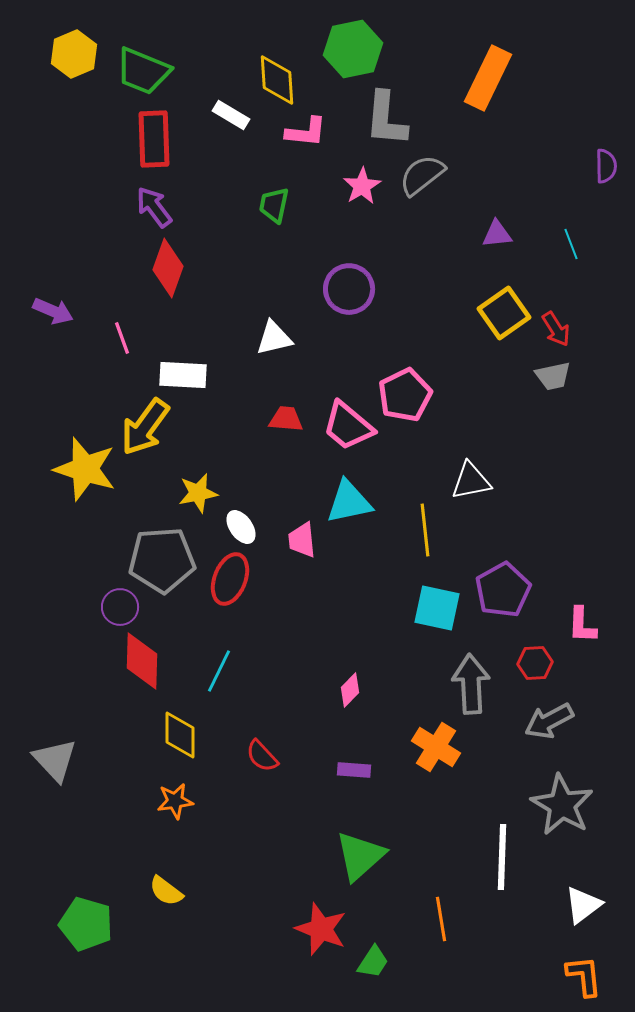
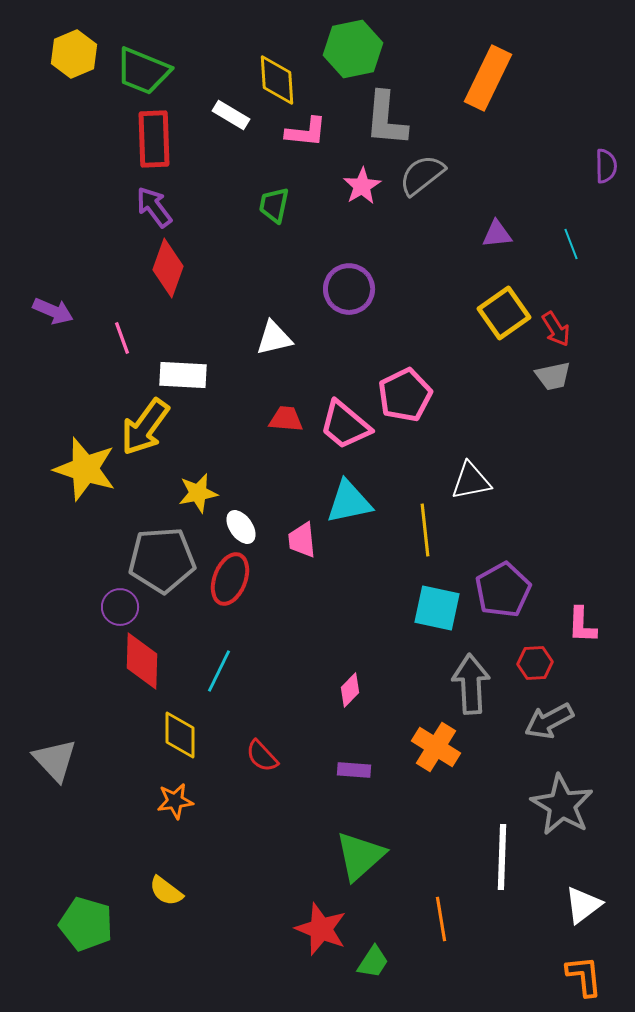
pink trapezoid at (348, 426): moved 3 px left, 1 px up
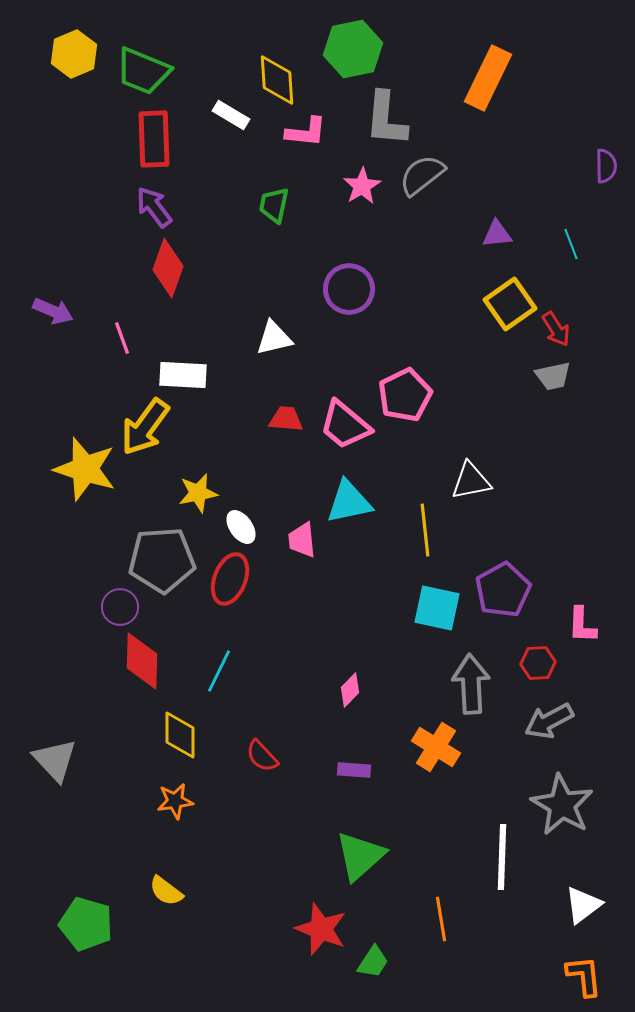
yellow square at (504, 313): moved 6 px right, 9 px up
red hexagon at (535, 663): moved 3 px right
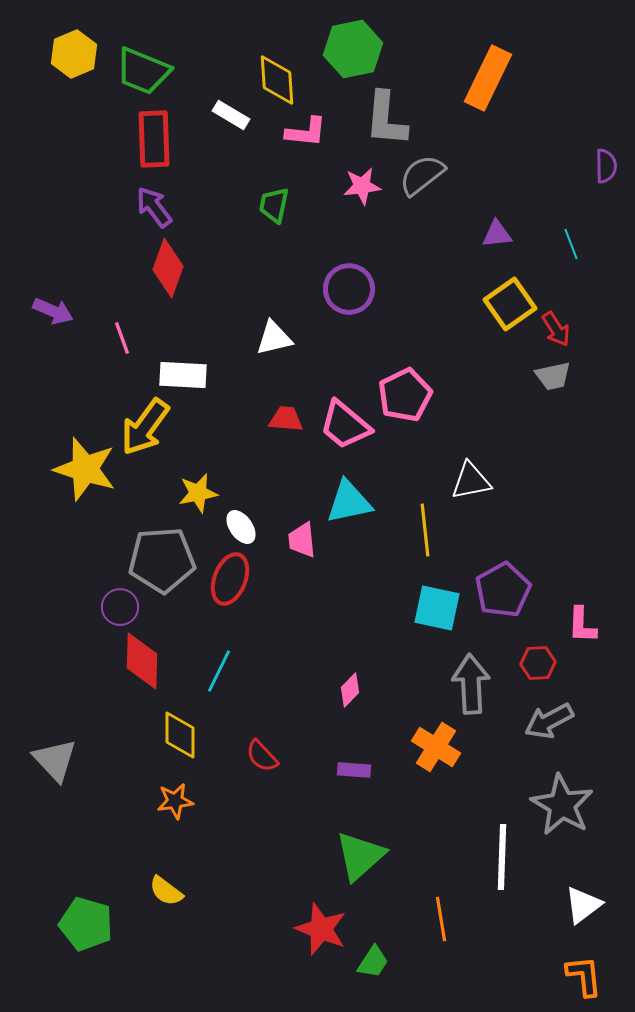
pink star at (362, 186): rotated 24 degrees clockwise
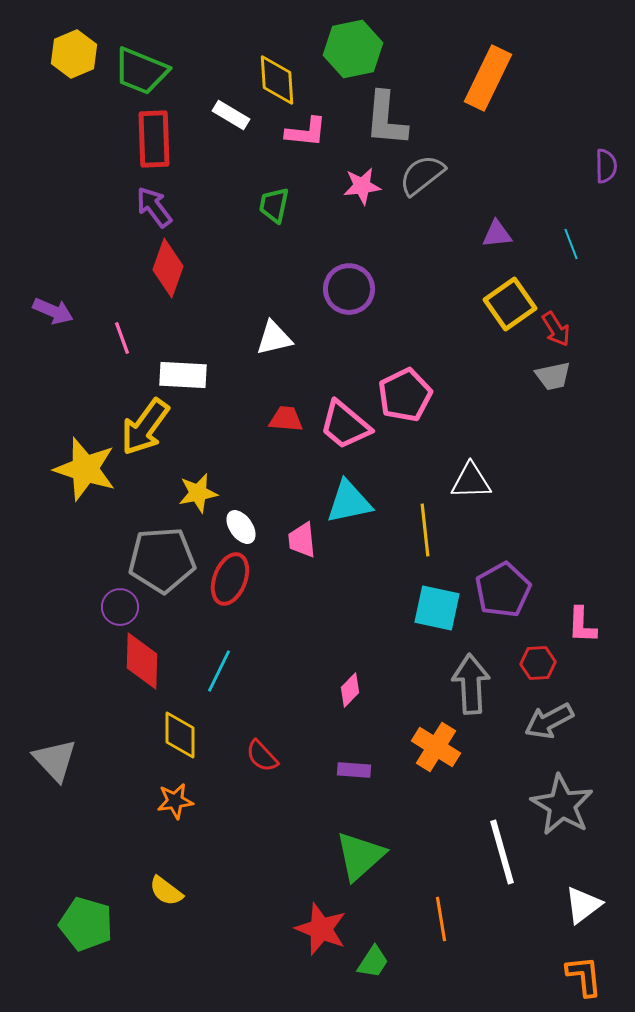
green trapezoid at (143, 71): moved 2 px left
white triangle at (471, 481): rotated 9 degrees clockwise
white line at (502, 857): moved 5 px up; rotated 18 degrees counterclockwise
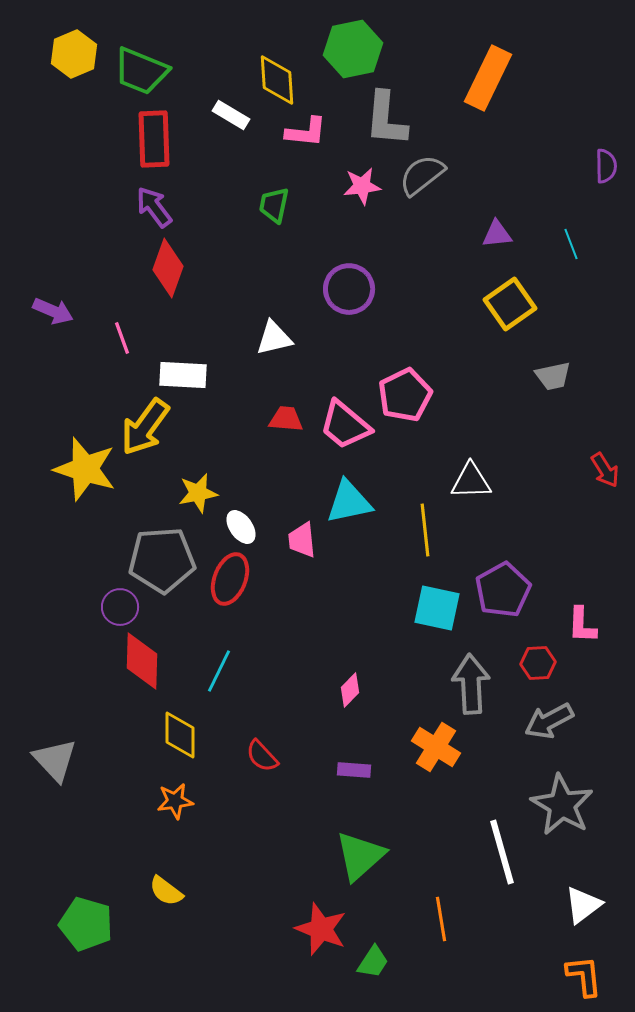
red arrow at (556, 329): moved 49 px right, 141 px down
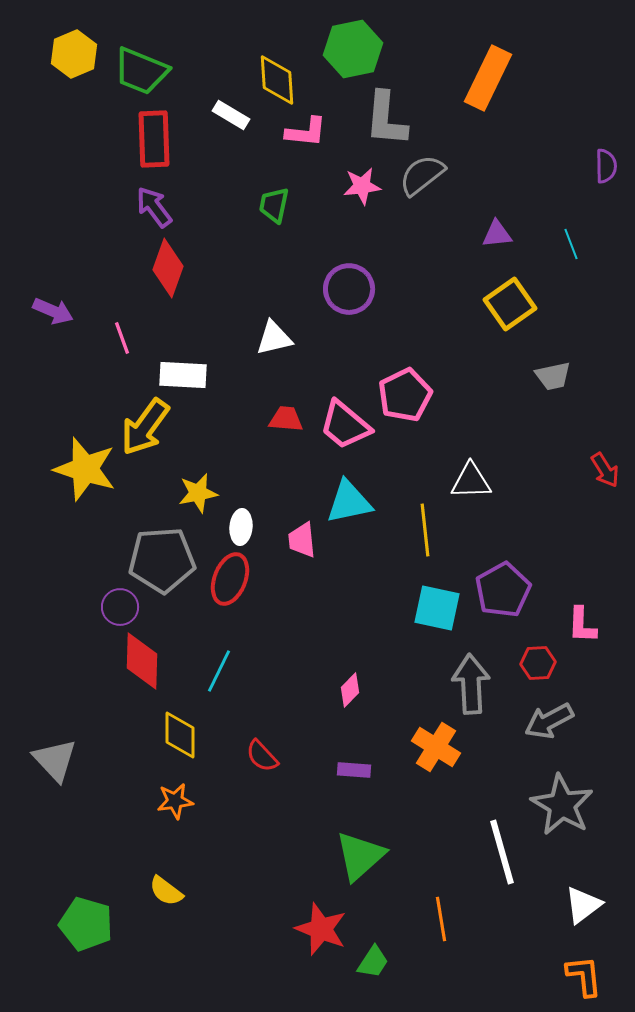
white ellipse at (241, 527): rotated 40 degrees clockwise
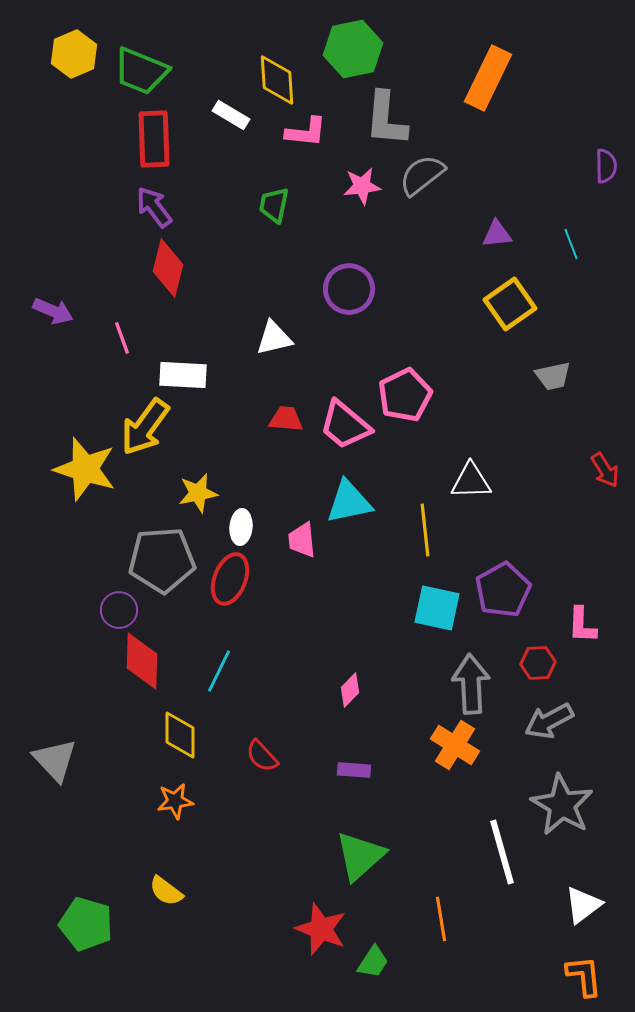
red diamond at (168, 268): rotated 6 degrees counterclockwise
purple circle at (120, 607): moved 1 px left, 3 px down
orange cross at (436, 747): moved 19 px right, 2 px up
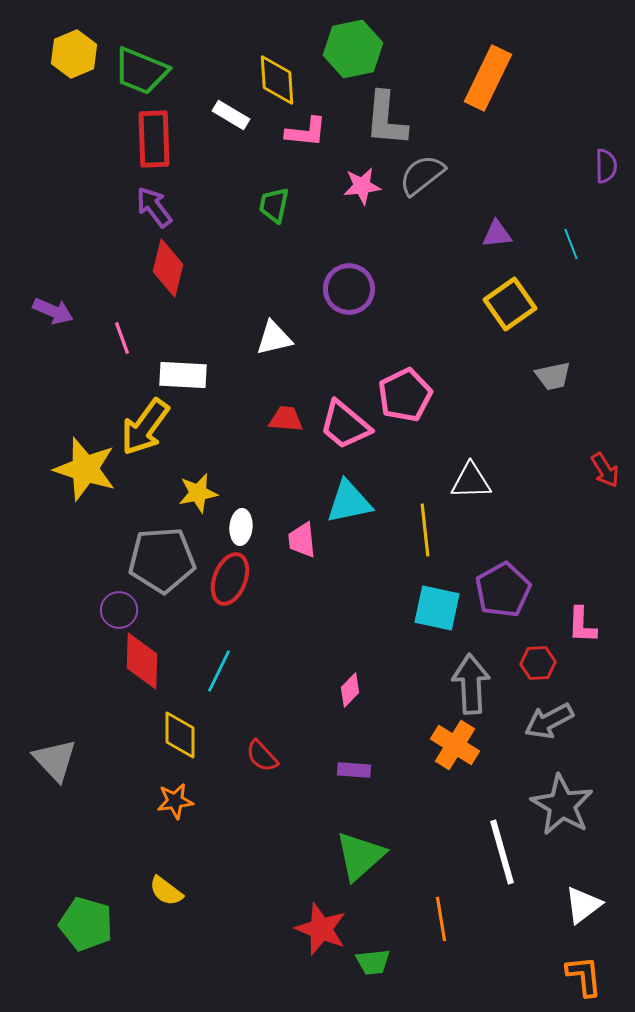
green trapezoid at (373, 962): rotated 51 degrees clockwise
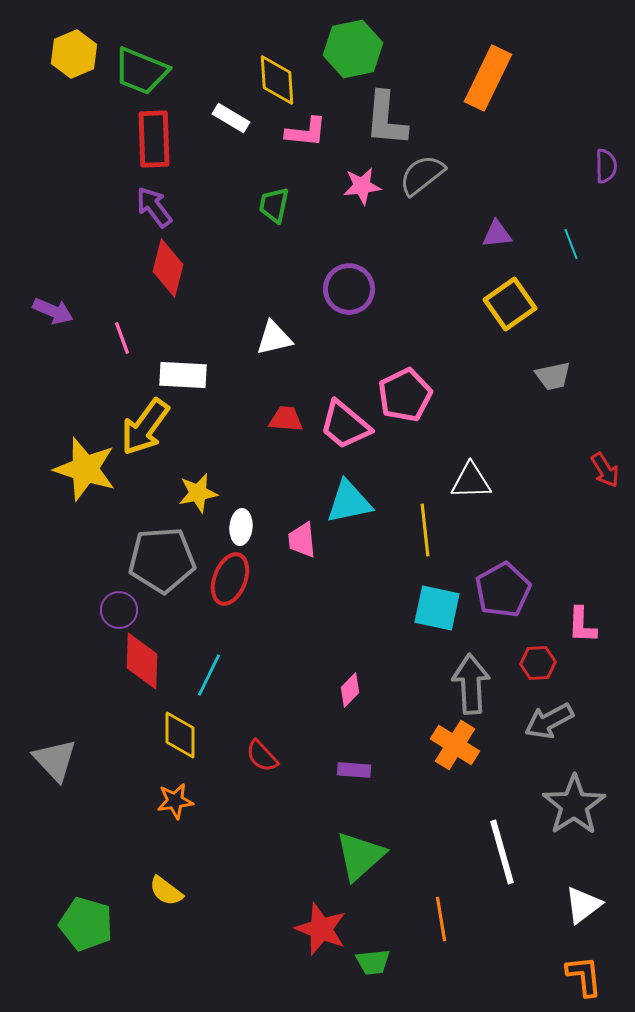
white rectangle at (231, 115): moved 3 px down
cyan line at (219, 671): moved 10 px left, 4 px down
gray star at (562, 805): moved 12 px right; rotated 8 degrees clockwise
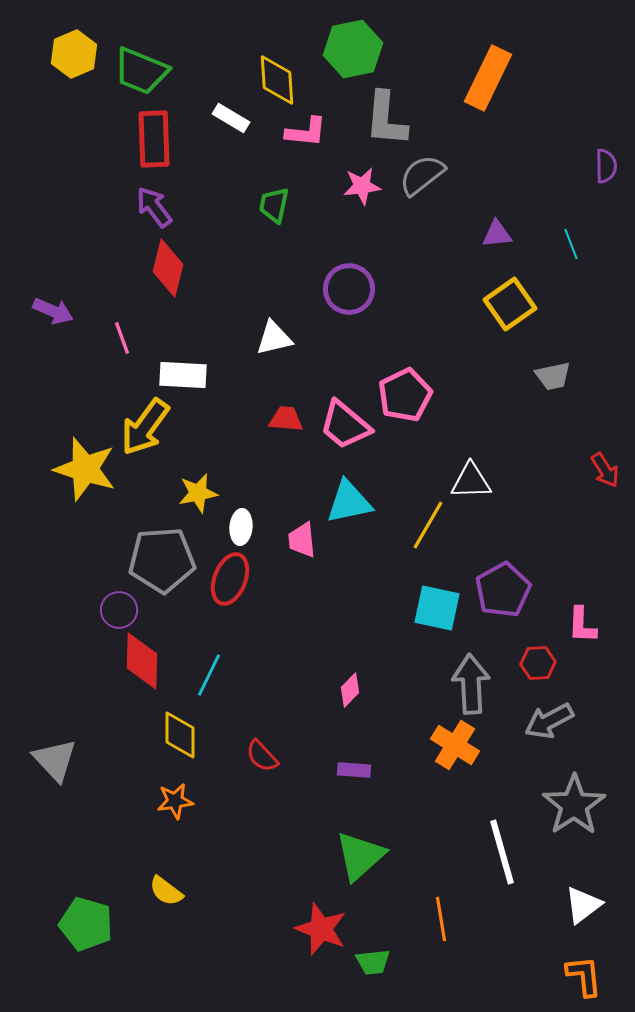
yellow line at (425, 530): moved 3 px right, 5 px up; rotated 36 degrees clockwise
